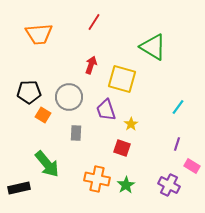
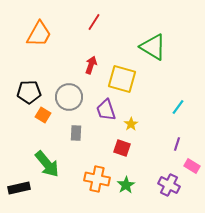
orange trapezoid: rotated 56 degrees counterclockwise
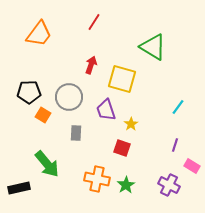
orange trapezoid: rotated 8 degrees clockwise
purple line: moved 2 px left, 1 px down
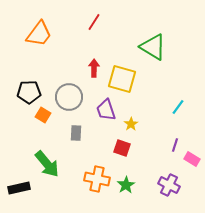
red arrow: moved 3 px right, 3 px down; rotated 18 degrees counterclockwise
pink rectangle: moved 7 px up
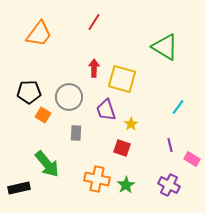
green triangle: moved 12 px right
purple line: moved 5 px left; rotated 32 degrees counterclockwise
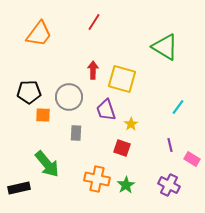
red arrow: moved 1 px left, 2 px down
orange square: rotated 28 degrees counterclockwise
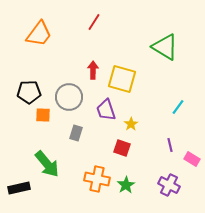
gray rectangle: rotated 14 degrees clockwise
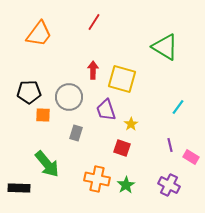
pink rectangle: moved 1 px left, 2 px up
black rectangle: rotated 15 degrees clockwise
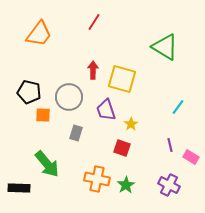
black pentagon: rotated 15 degrees clockwise
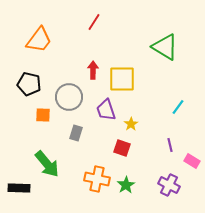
orange trapezoid: moved 6 px down
yellow square: rotated 16 degrees counterclockwise
black pentagon: moved 8 px up
pink rectangle: moved 1 px right, 4 px down
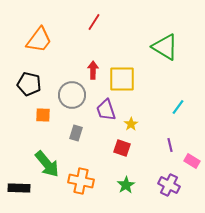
gray circle: moved 3 px right, 2 px up
orange cross: moved 16 px left, 2 px down
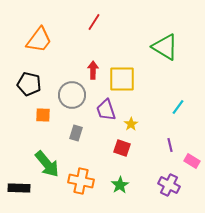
green star: moved 6 px left
